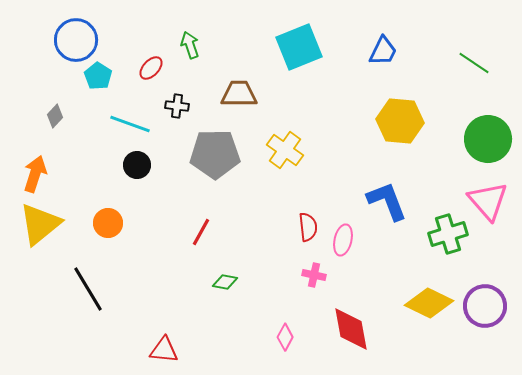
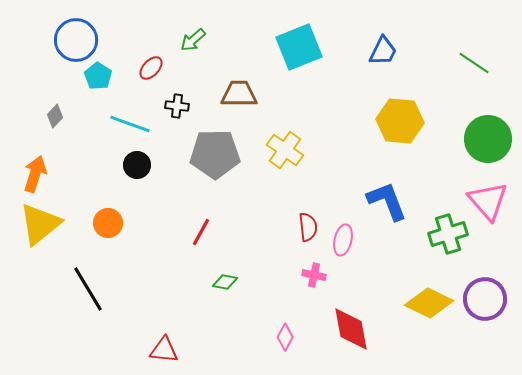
green arrow: moved 3 px right, 5 px up; rotated 112 degrees counterclockwise
purple circle: moved 7 px up
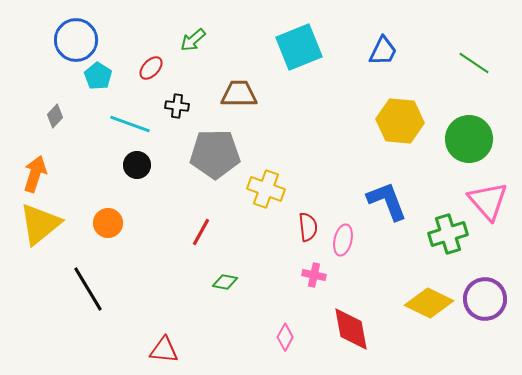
green circle: moved 19 px left
yellow cross: moved 19 px left, 39 px down; rotated 15 degrees counterclockwise
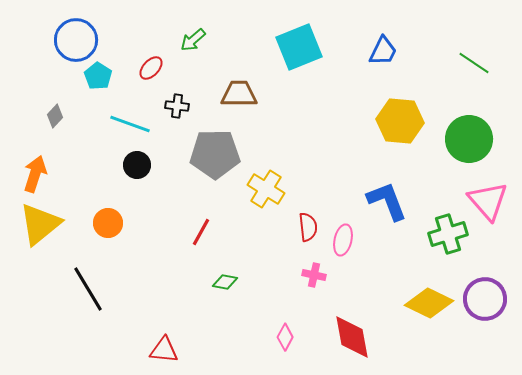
yellow cross: rotated 12 degrees clockwise
red diamond: moved 1 px right, 8 px down
